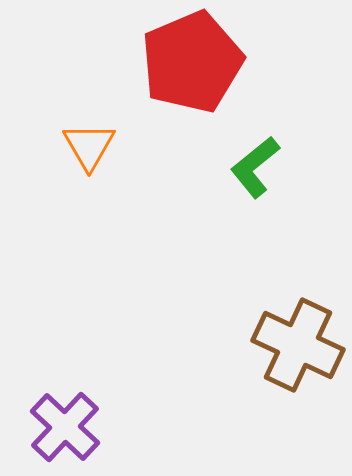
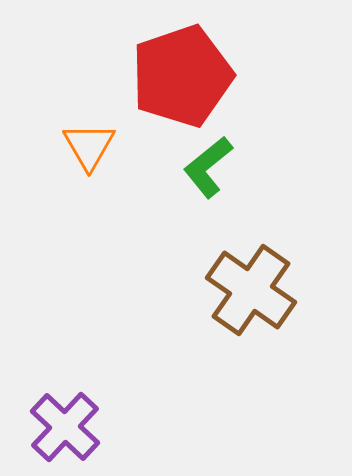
red pentagon: moved 10 px left, 14 px down; rotated 4 degrees clockwise
green L-shape: moved 47 px left
brown cross: moved 47 px left, 55 px up; rotated 10 degrees clockwise
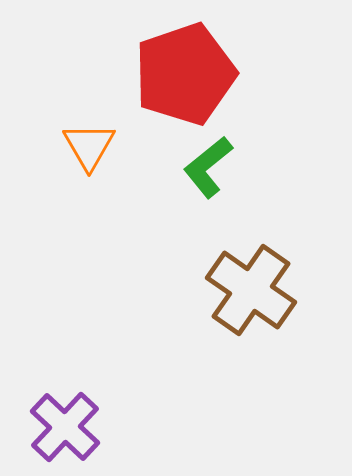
red pentagon: moved 3 px right, 2 px up
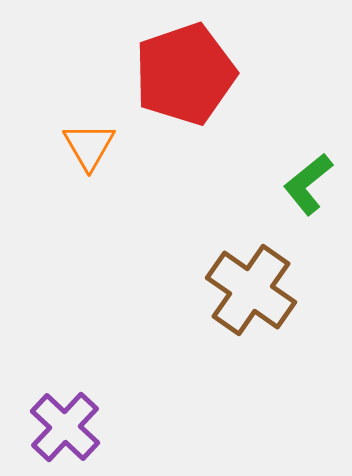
green L-shape: moved 100 px right, 17 px down
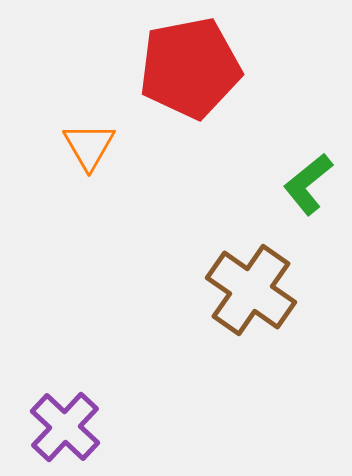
red pentagon: moved 5 px right, 6 px up; rotated 8 degrees clockwise
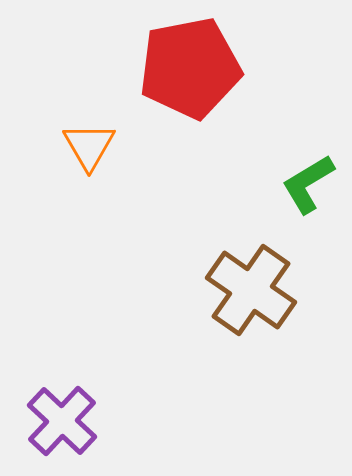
green L-shape: rotated 8 degrees clockwise
purple cross: moved 3 px left, 6 px up
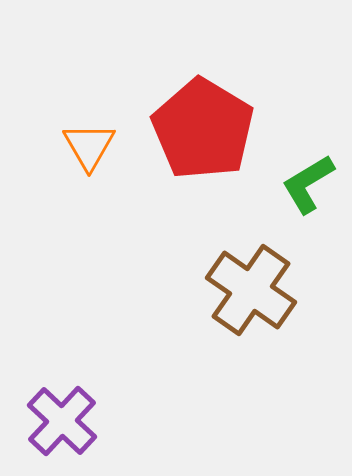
red pentagon: moved 13 px right, 61 px down; rotated 30 degrees counterclockwise
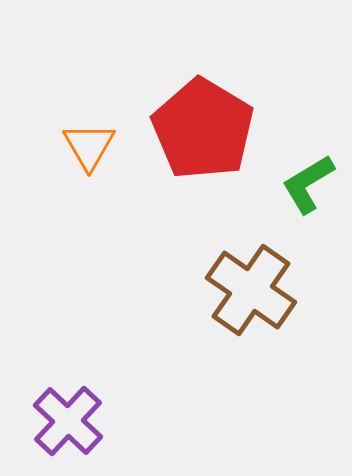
purple cross: moved 6 px right
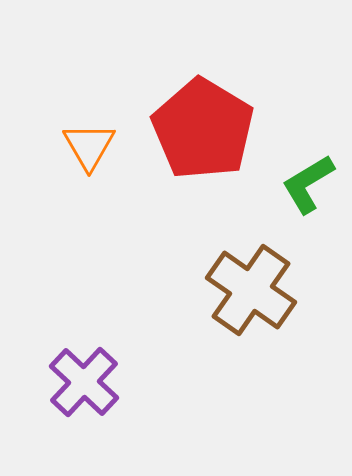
purple cross: moved 16 px right, 39 px up
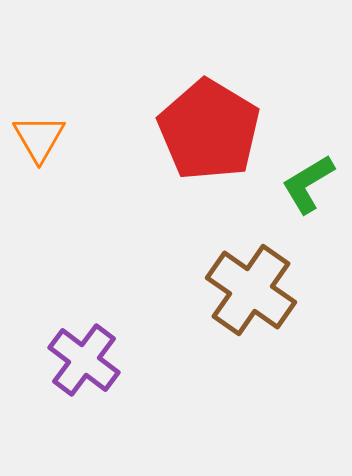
red pentagon: moved 6 px right, 1 px down
orange triangle: moved 50 px left, 8 px up
purple cross: moved 22 px up; rotated 6 degrees counterclockwise
